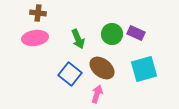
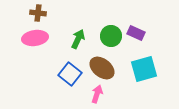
green circle: moved 1 px left, 2 px down
green arrow: rotated 132 degrees counterclockwise
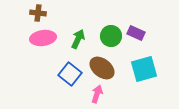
pink ellipse: moved 8 px right
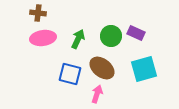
blue square: rotated 25 degrees counterclockwise
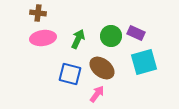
cyan square: moved 7 px up
pink arrow: rotated 18 degrees clockwise
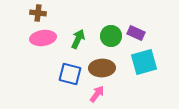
brown ellipse: rotated 40 degrees counterclockwise
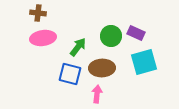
green arrow: moved 8 px down; rotated 12 degrees clockwise
pink arrow: rotated 30 degrees counterclockwise
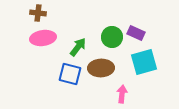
green circle: moved 1 px right, 1 px down
brown ellipse: moved 1 px left
pink arrow: moved 25 px right
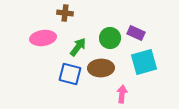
brown cross: moved 27 px right
green circle: moved 2 px left, 1 px down
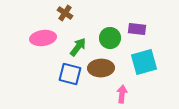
brown cross: rotated 28 degrees clockwise
purple rectangle: moved 1 px right, 4 px up; rotated 18 degrees counterclockwise
